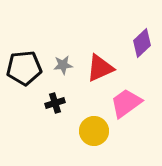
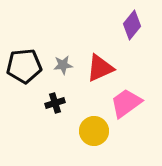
purple diamond: moved 10 px left, 18 px up; rotated 8 degrees counterclockwise
black pentagon: moved 2 px up
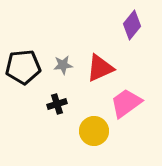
black pentagon: moved 1 px left, 1 px down
black cross: moved 2 px right, 1 px down
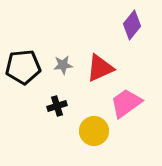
black cross: moved 2 px down
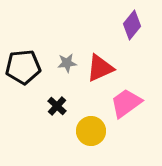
gray star: moved 4 px right, 2 px up
black cross: rotated 30 degrees counterclockwise
yellow circle: moved 3 px left
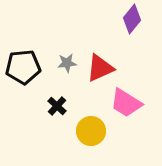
purple diamond: moved 6 px up
pink trapezoid: rotated 112 degrees counterclockwise
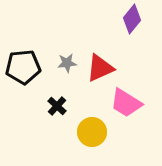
yellow circle: moved 1 px right, 1 px down
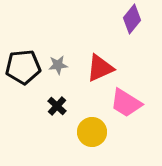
gray star: moved 9 px left, 2 px down
